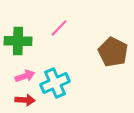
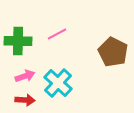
pink line: moved 2 px left, 6 px down; rotated 18 degrees clockwise
cyan cross: moved 3 px right; rotated 24 degrees counterclockwise
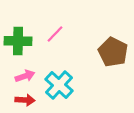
pink line: moved 2 px left; rotated 18 degrees counterclockwise
cyan cross: moved 1 px right, 2 px down
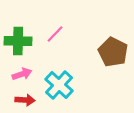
pink arrow: moved 3 px left, 2 px up
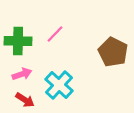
red arrow: rotated 30 degrees clockwise
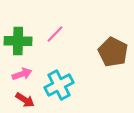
cyan cross: rotated 20 degrees clockwise
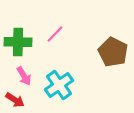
green cross: moved 1 px down
pink arrow: moved 2 px right, 2 px down; rotated 78 degrees clockwise
cyan cross: rotated 8 degrees counterclockwise
red arrow: moved 10 px left
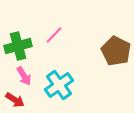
pink line: moved 1 px left, 1 px down
green cross: moved 4 px down; rotated 16 degrees counterclockwise
brown pentagon: moved 3 px right, 1 px up
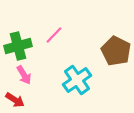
pink arrow: moved 1 px up
cyan cross: moved 18 px right, 5 px up
